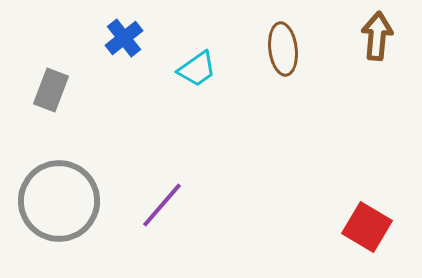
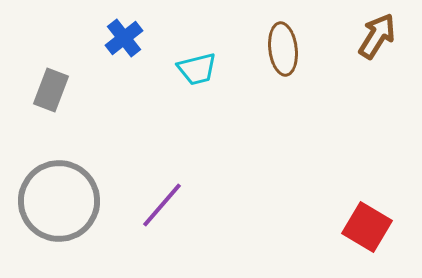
brown arrow: rotated 27 degrees clockwise
cyan trapezoid: rotated 21 degrees clockwise
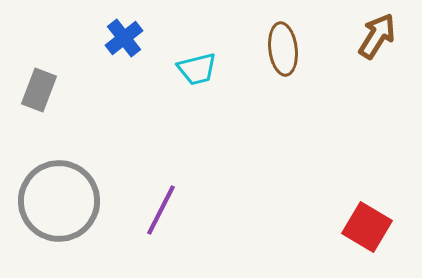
gray rectangle: moved 12 px left
purple line: moved 1 px left, 5 px down; rotated 14 degrees counterclockwise
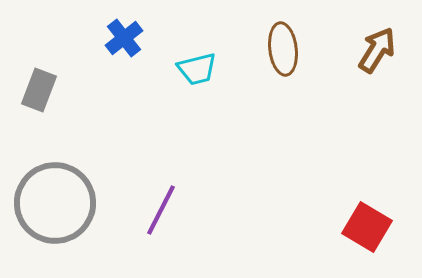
brown arrow: moved 14 px down
gray circle: moved 4 px left, 2 px down
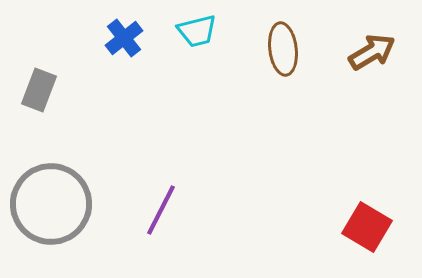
brown arrow: moved 5 px left, 2 px down; rotated 27 degrees clockwise
cyan trapezoid: moved 38 px up
gray circle: moved 4 px left, 1 px down
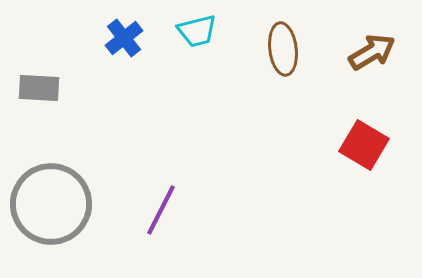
gray rectangle: moved 2 px up; rotated 72 degrees clockwise
red square: moved 3 px left, 82 px up
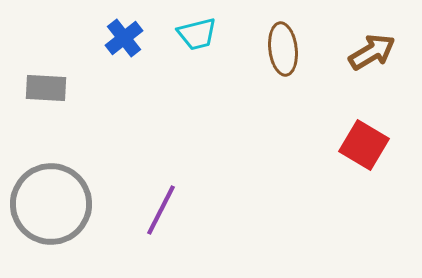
cyan trapezoid: moved 3 px down
gray rectangle: moved 7 px right
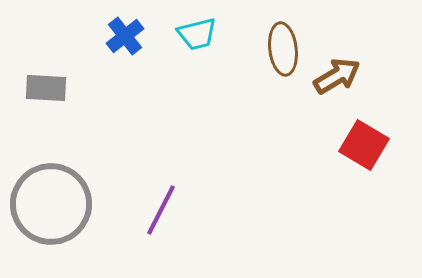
blue cross: moved 1 px right, 2 px up
brown arrow: moved 35 px left, 24 px down
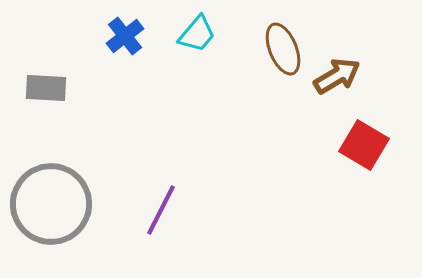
cyan trapezoid: rotated 36 degrees counterclockwise
brown ellipse: rotated 15 degrees counterclockwise
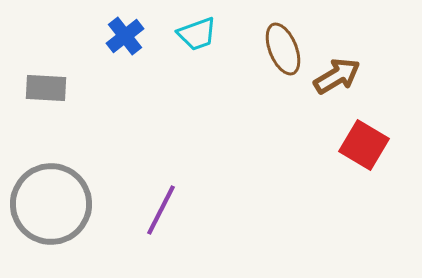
cyan trapezoid: rotated 30 degrees clockwise
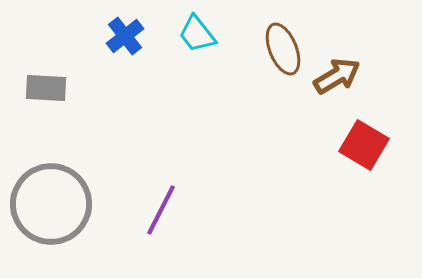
cyan trapezoid: rotated 72 degrees clockwise
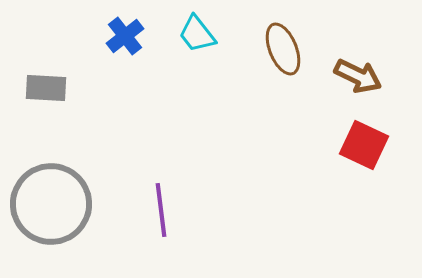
brown arrow: moved 21 px right; rotated 57 degrees clockwise
red square: rotated 6 degrees counterclockwise
purple line: rotated 34 degrees counterclockwise
